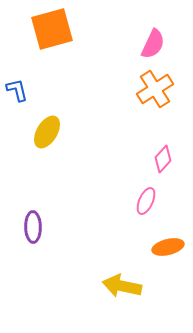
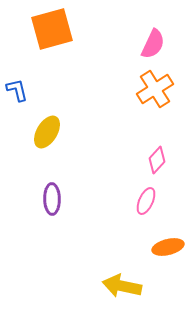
pink diamond: moved 6 px left, 1 px down
purple ellipse: moved 19 px right, 28 px up
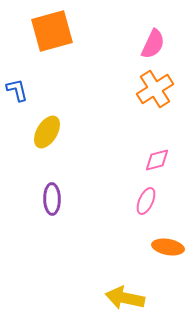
orange square: moved 2 px down
pink diamond: rotated 32 degrees clockwise
orange ellipse: rotated 24 degrees clockwise
yellow arrow: moved 3 px right, 12 px down
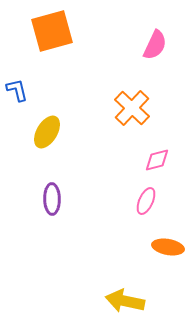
pink semicircle: moved 2 px right, 1 px down
orange cross: moved 23 px left, 19 px down; rotated 15 degrees counterclockwise
yellow arrow: moved 3 px down
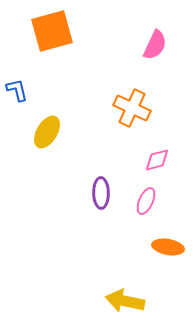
orange cross: rotated 18 degrees counterclockwise
purple ellipse: moved 49 px right, 6 px up
